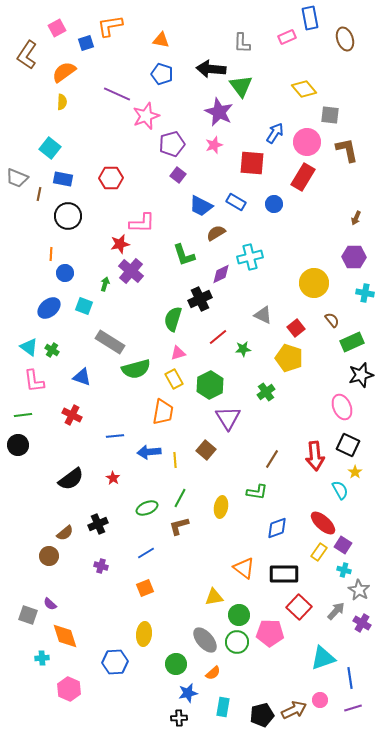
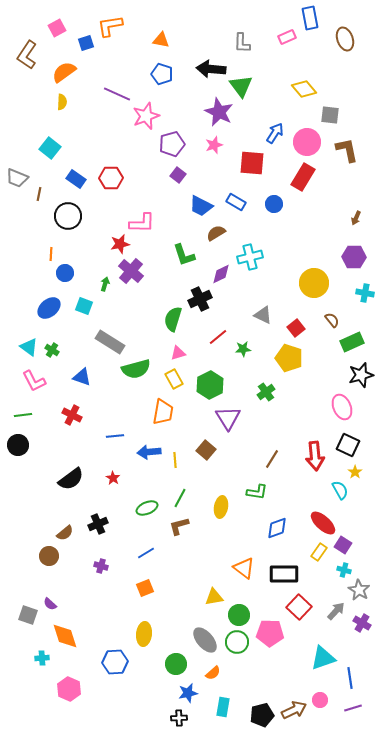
blue rectangle at (63, 179): moved 13 px right; rotated 24 degrees clockwise
pink L-shape at (34, 381): rotated 20 degrees counterclockwise
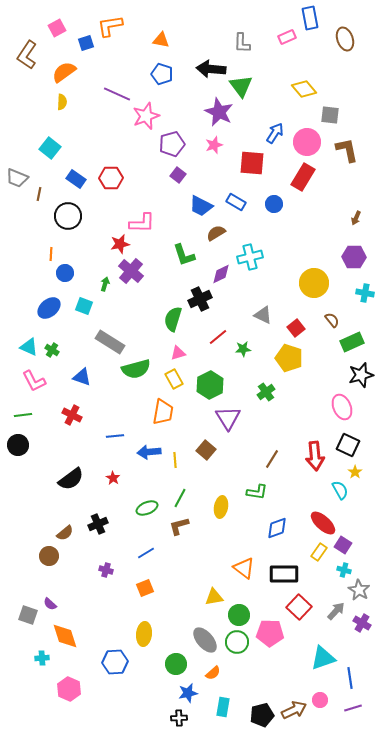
cyan triangle at (29, 347): rotated 12 degrees counterclockwise
purple cross at (101, 566): moved 5 px right, 4 px down
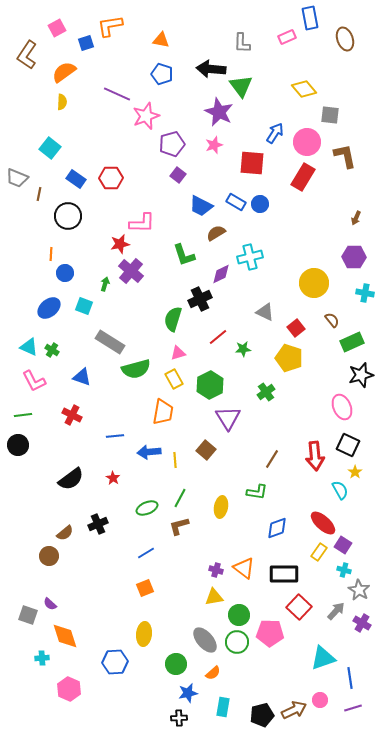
brown L-shape at (347, 150): moved 2 px left, 6 px down
blue circle at (274, 204): moved 14 px left
gray triangle at (263, 315): moved 2 px right, 3 px up
purple cross at (106, 570): moved 110 px right
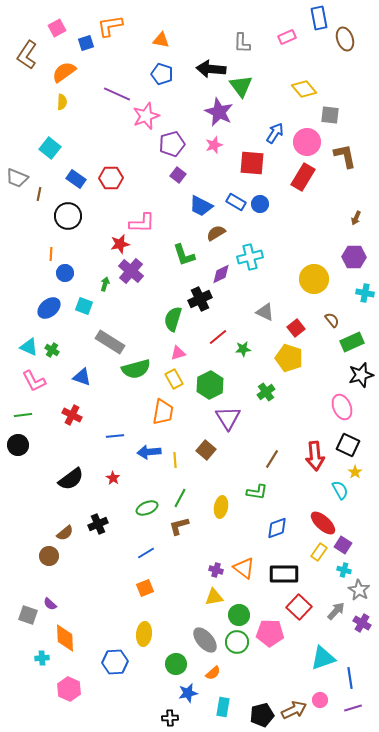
blue rectangle at (310, 18): moved 9 px right
yellow circle at (314, 283): moved 4 px up
orange diamond at (65, 636): moved 2 px down; rotated 16 degrees clockwise
black cross at (179, 718): moved 9 px left
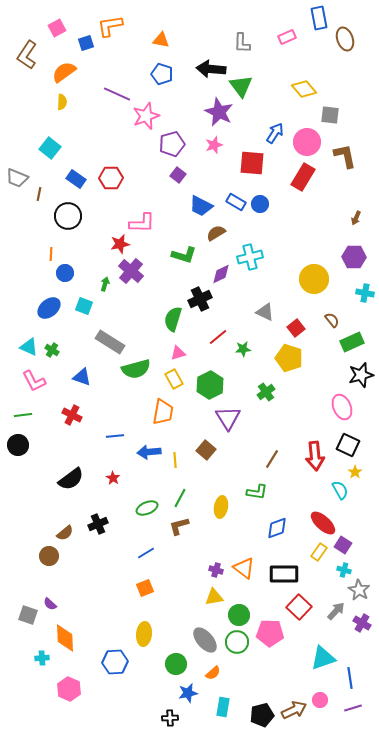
green L-shape at (184, 255): rotated 55 degrees counterclockwise
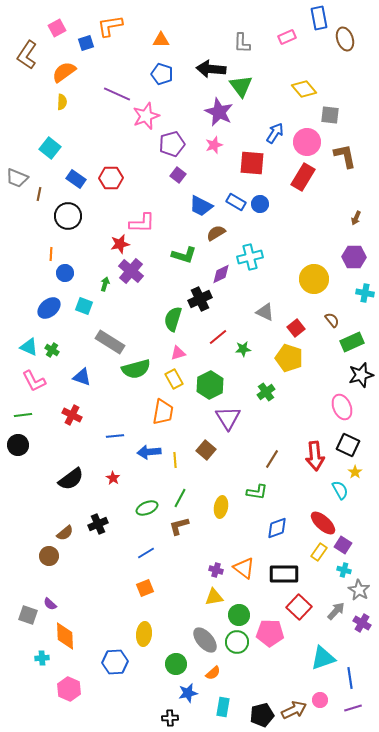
orange triangle at (161, 40): rotated 12 degrees counterclockwise
orange diamond at (65, 638): moved 2 px up
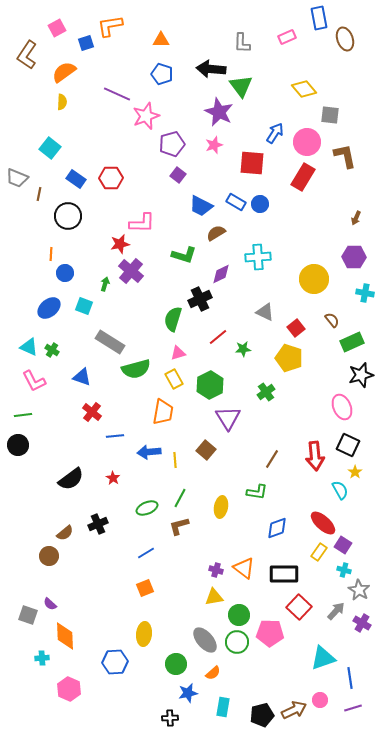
cyan cross at (250, 257): moved 8 px right; rotated 10 degrees clockwise
red cross at (72, 415): moved 20 px right, 3 px up; rotated 12 degrees clockwise
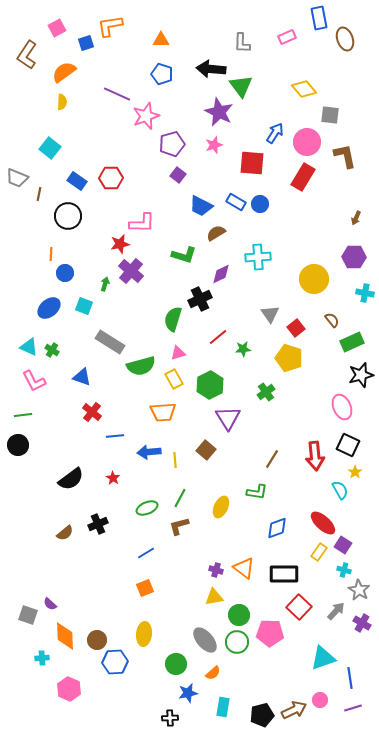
blue rectangle at (76, 179): moved 1 px right, 2 px down
gray triangle at (265, 312): moved 5 px right, 2 px down; rotated 30 degrees clockwise
green semicircle at (136, 369): moved 5 px right, 3 px up
orange trapezoid at (163, 412): rotated 76 degrees clockwise
yellow ellipse at (221, 507): rotated 15 degrees clockwise
brown circle at (49, 556): moved 48 px right, 84 px down
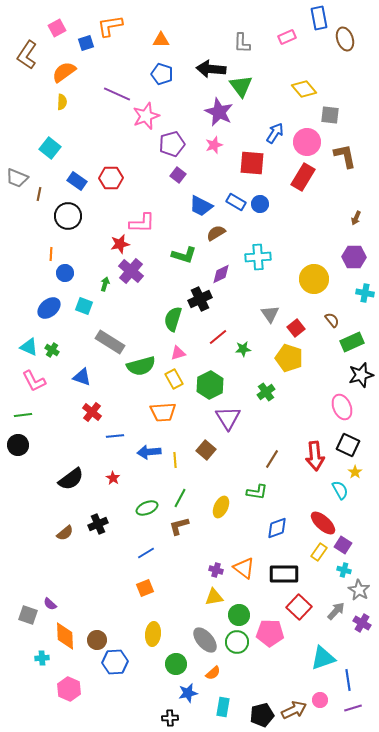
yellow ellipse at (144, 634): moved 9 px right
blue line at (350, 678): moved 2 px left, 2 px down
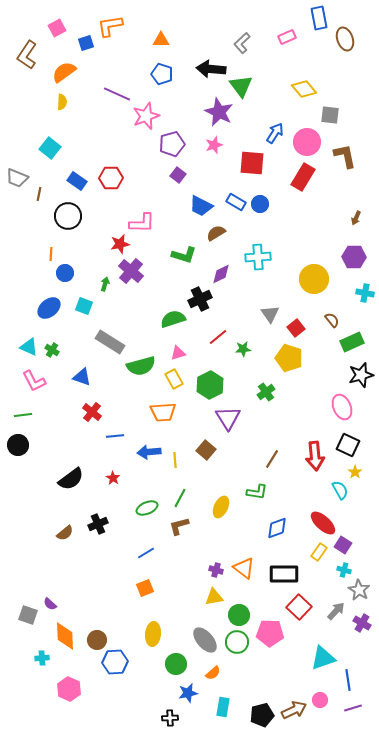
gray L-shape at (242, 43): rotated 45 degrees clockwise
green semicircle at (173, 319): rotated 55 degrees clockwise
